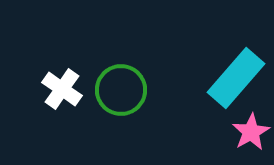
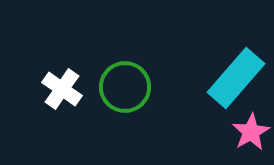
green circle: moved 4 px right, 3 px up
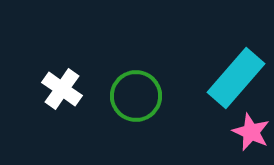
green circle: moved 11 px right, 9 px down
pink star: rotated 18 degrees counterclockwise
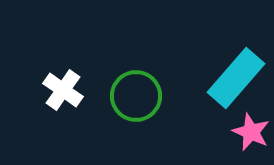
white cross: moved 1 px right, 1 px down
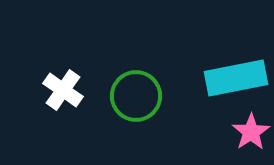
cyan rectangle: rotated 38 degrees clockwise
pink star: rotated 15 degrees clockwise
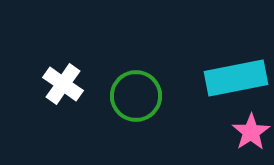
white cross: moved 6 px up
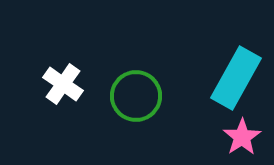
cyan rectangle: rotated 50 degrees counterclockwise
pink star: moved 9 px left, 5 px down
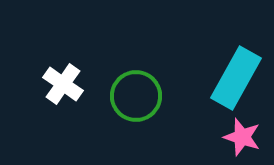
pink star: rotated 21 degrees counterclockwise
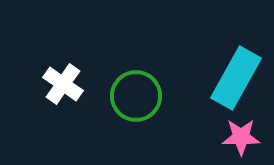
pink star: moved 1 px left; rotated 18 degrees counterclockwise
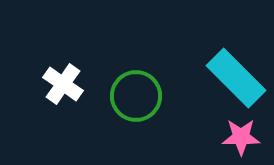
cyan rectangle: rotated 74 degrees counterclockwise
